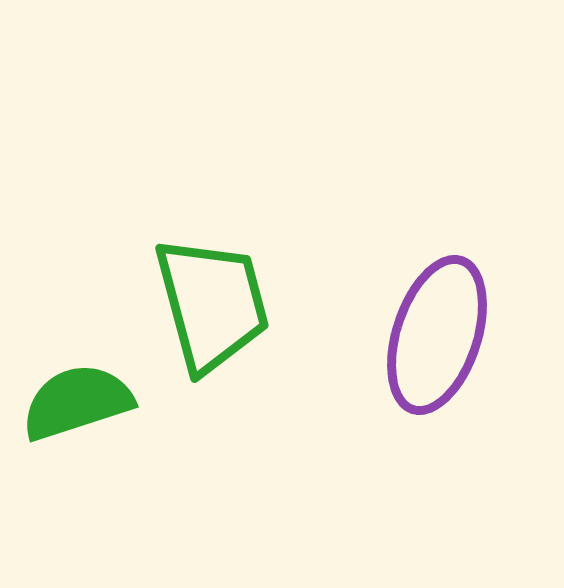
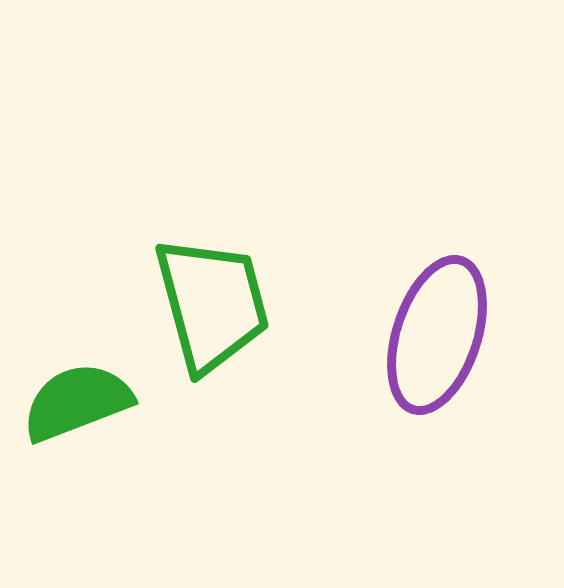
green semicircle: rotated 3 degrees counterclockwise
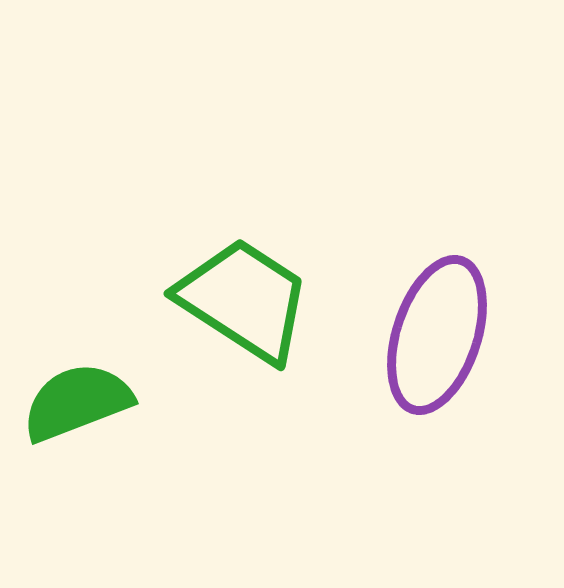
green trapezoid: moved 32 px right, 4 px up; rotated 42 degrees counterclockwise
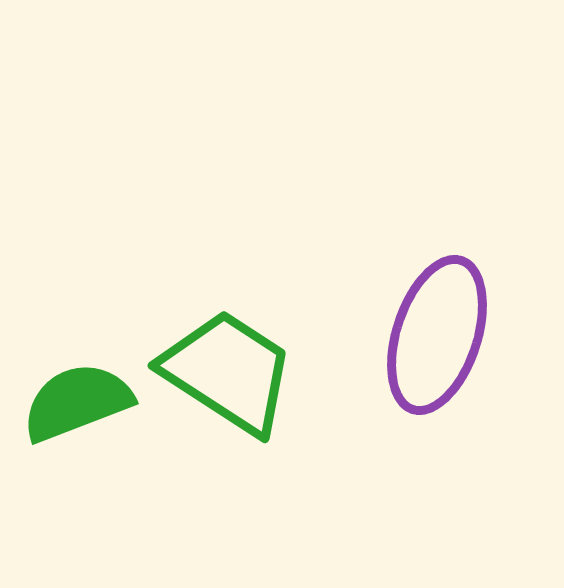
green trapezoid: moved 16 px left, 72 px down
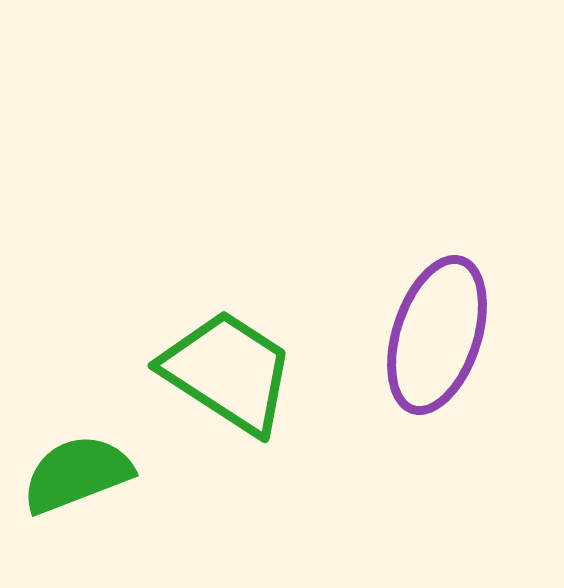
green semicircle: moved 72 px down
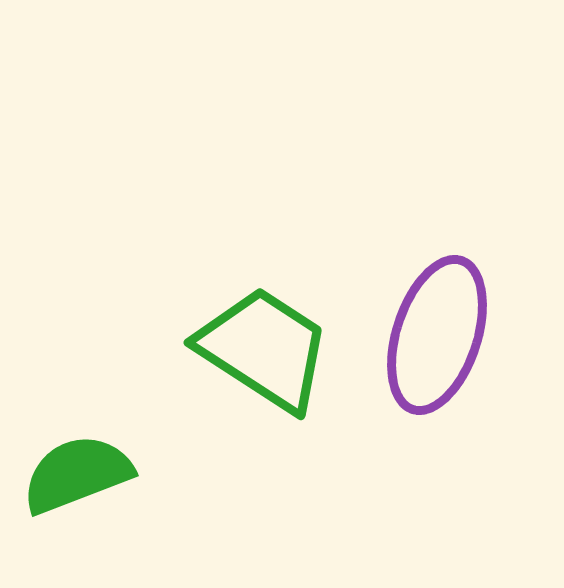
green trapezoid: moved 36 px right, 23 px up
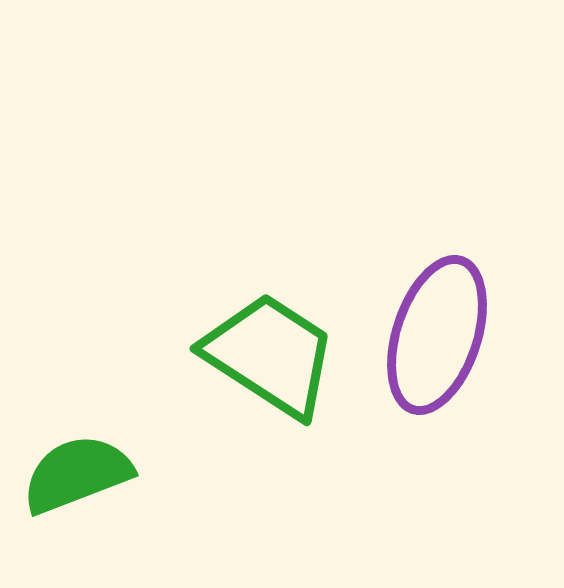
green trapezoid: moved 6 px right, 6 px down
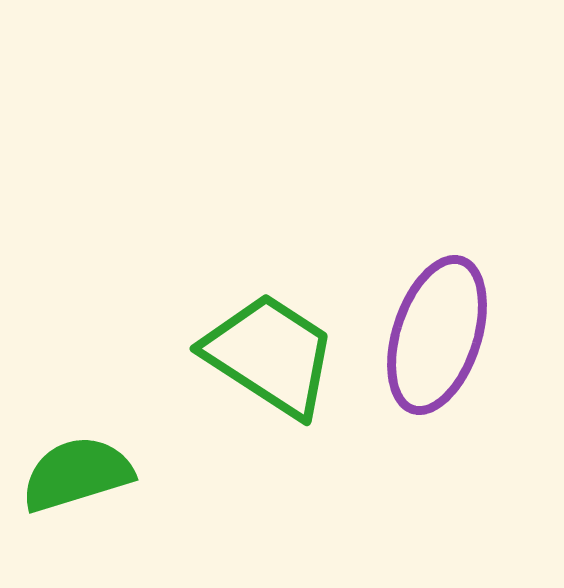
green semicircle: rotated 4 degrees clockwise
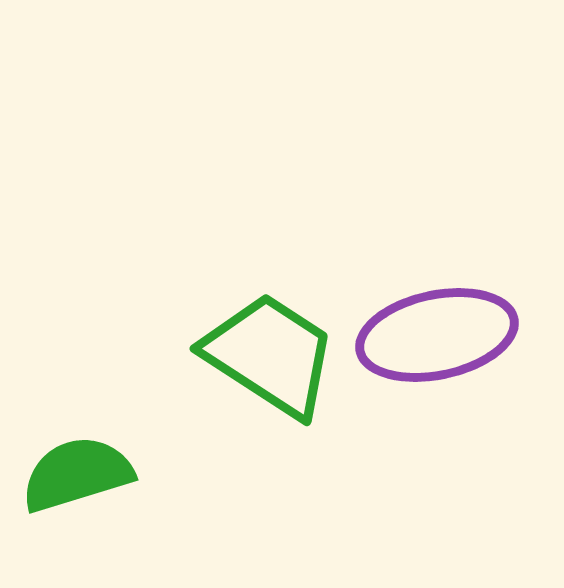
purple ellipse: rotated 60 degrees clockwise
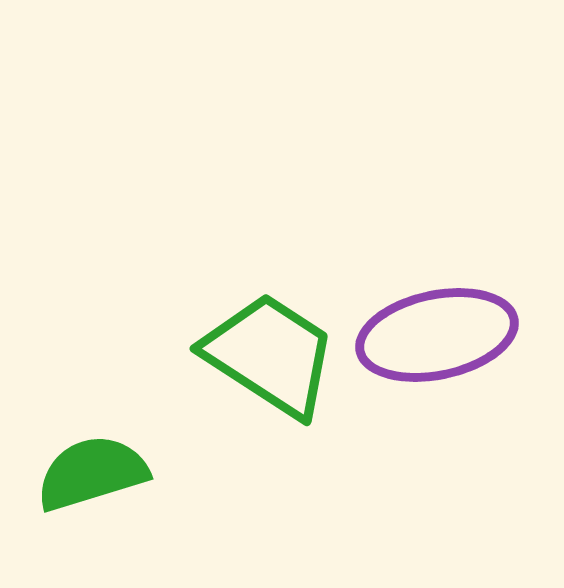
green semicircle: moved 15 px right, 1 px up
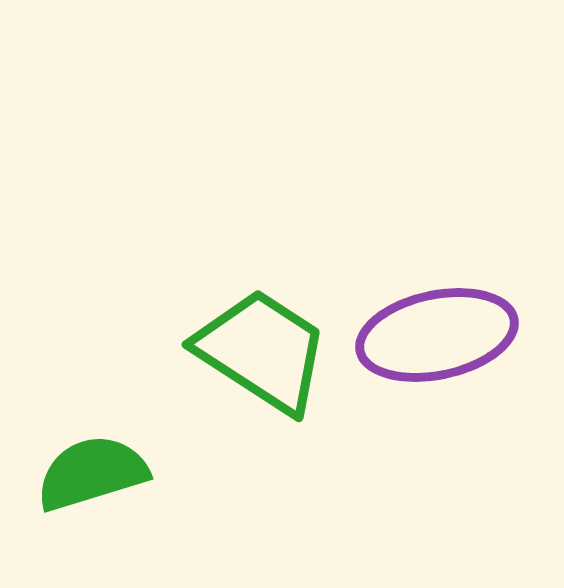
green trapezoid: moved 8 px left, 4 px up
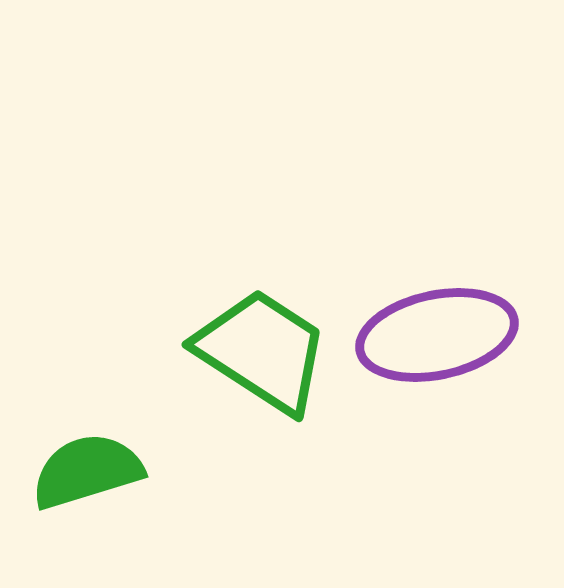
green semicircle: moved 5 px left, 2 px up
